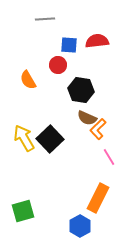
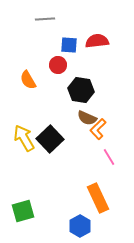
orange rectangle: rotated 52 degrees counterclockwise
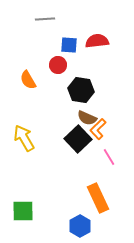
black square: moved 28 px right
green square: rotated 15 degrees clockwise
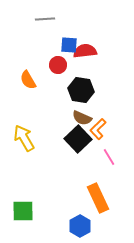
red semicircle: moved 12 px left, 10 px down
brown semicircle: moved 5 px left
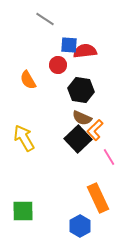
gray line: rotated 36 degrees clockwise
orange L-shape: moved 3 px left, 1 px down
